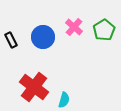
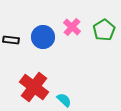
pink cross: moved 2 px left
black rectangle: rotated 56 degrees counterclockwise
cyan semicircle: rotated 63 degrees counterclockwise
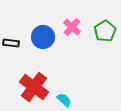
green pentagon: moved 1 px right, 1 px down
black rectangle: moved 3 px down
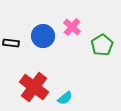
green pentagon: moved 3 px left, 14 px down
blue circle: moved 1 px up
cyan semicircle: moved 1 px right, 2 px up; rotated 98 degrees clockwise
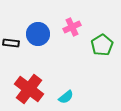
pink cross: rotated 24 degrees clockwise
blue circle: moved 5 px left, 2 px up
red cross: moved 5 px left, 2 px down
cyan semicircle: moved 1 px right, 1 px up
